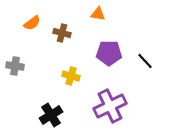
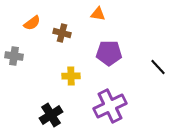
black line: moved 13 px right, 6 px down
gray cross: moved 1 px left, 10 px up
yellow cross: rotated 18 degrees counterclockwise
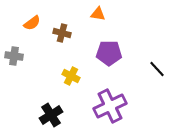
black line: moved 1 px left, 2 px down
yellow cross: rotated 30 degrees clockwise
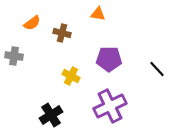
purple pentagon: moved 6 px down
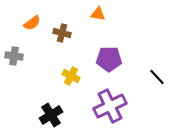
black line: moved 8 px down
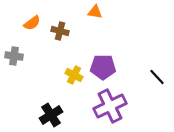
orange triangle: moved 3 px left, 2 px up
brown cross: moved 2 px left, 2 px up
purple pentagon: moved 6 px left, 8 px down
yellow cross: moved 3 px right, 1 px up
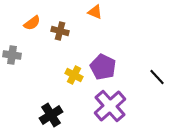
orange triangle: rotated 14 degrees clockwise
gray cross: moved 2 px left, 1 px up
purple pentagon: rotated 25 degrees clockwise
purple cross: rotated 16 degrees counterclockwise
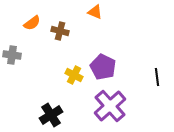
black line: rotated 36 degrees clockwise
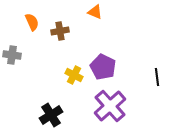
orange semicircle: moved 1 px up; rotated 78 degrees counterclockwise
brown cross: rotated 24 degrees counterclockwise
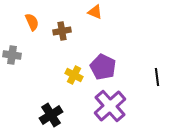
brown cross: moved 2 px right
